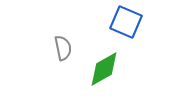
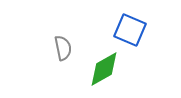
blue square: moved 4 px right, 8 px down
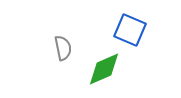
green diamond: rotated 6 degrees clockwise
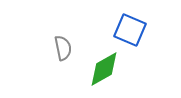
green diamond: rotated 6 degrees counterclockwise
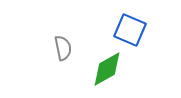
green diamond: moved 3 px right
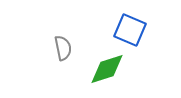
green diamond: rotated 12 degrees clockwise
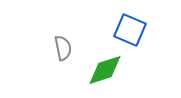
green diamond: moved 2 px left, 1 px down
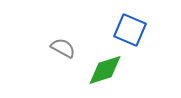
gray semicircle: rotated 50 degrees counterclockwise
